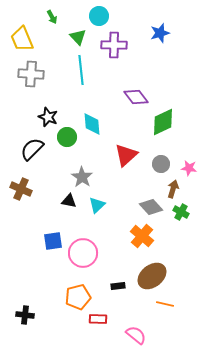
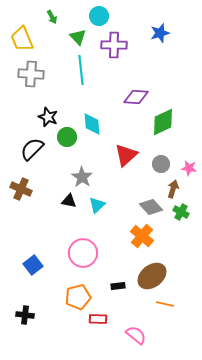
purple diamond: rotated 50 degrees counterclockwise
blue square: moved 20 px left, 24 px down; rotated 30 degrees counterclockwise
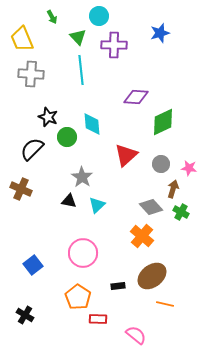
orange pentagon: rotated 25 degrees counterclockwise
black cross: rotated 24 degrees clockwise
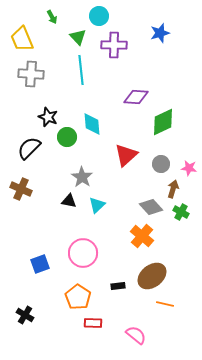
black semicircle: moved 3 px left, 1 px up
blue square: moved 7 px right, 1 px up; rotated 18 degrees clockwise
red rectangle: moved 5 px left, 4 px down
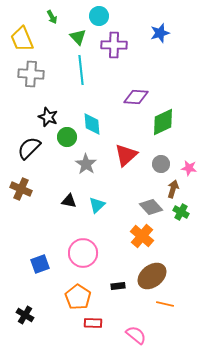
gray star: moved 4 px right, 13 px up
